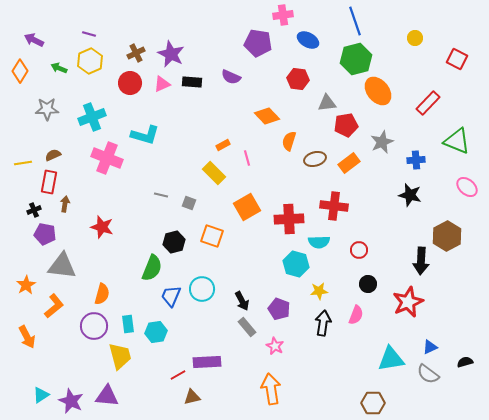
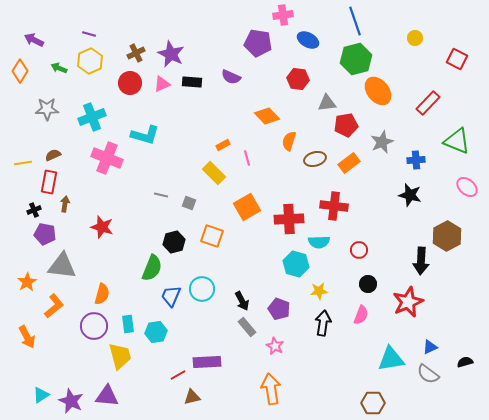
orange star at (26, 285): moved 1 px right, 3 px up
pink semicircle at (356, 315): moved 5 px right
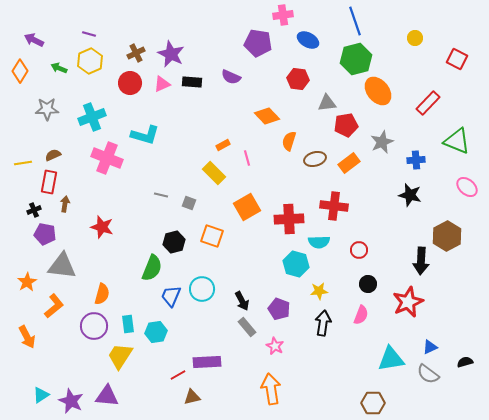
yellow trapezoid at (120, 356): rotated 132 degrees counterclockwise
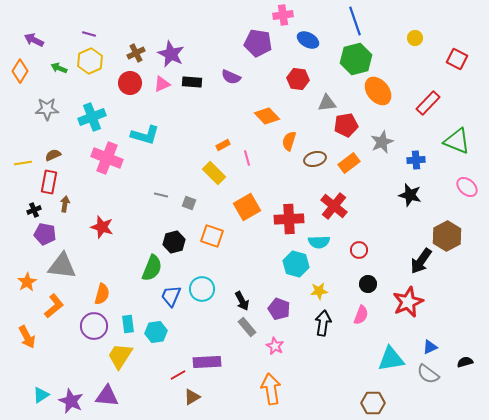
red cross at (334, 206): rotated 32 degrees clockwise
black arrow at (421, 261): rotated 32 degrees clockwise
brown triangle at (192, 397): rotated 18 degrees counterclockwise
